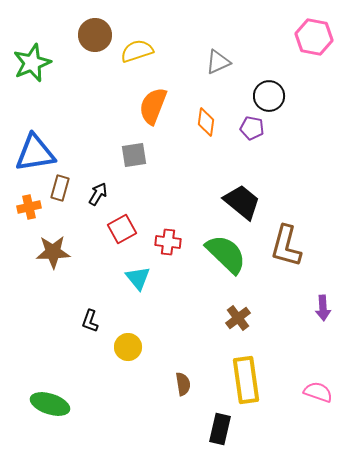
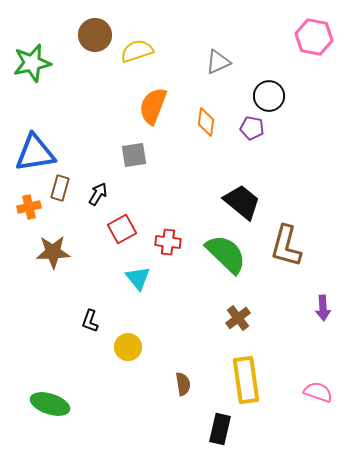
green star: rotated 9 degrees clockwise
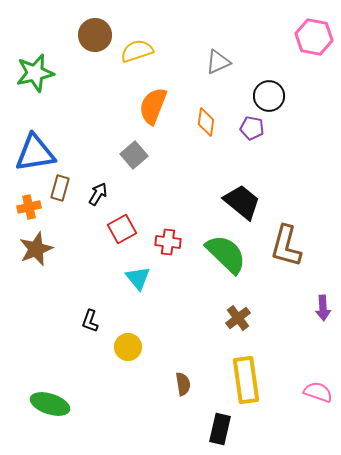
green star: moved 3 px right, 10 px down
gray square: rotated 32 degrees counterclockwise
brown star: moved 17 px left, 3 px up; rotated 20 degrees counterclockwise
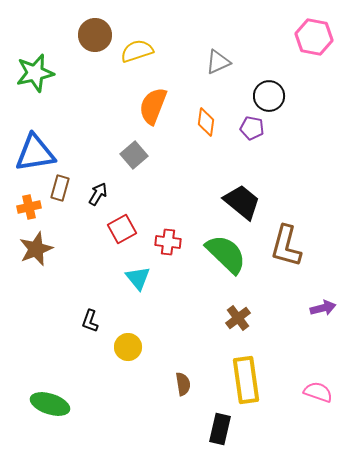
purple arrow: rotated 100 degrees counterclockwise
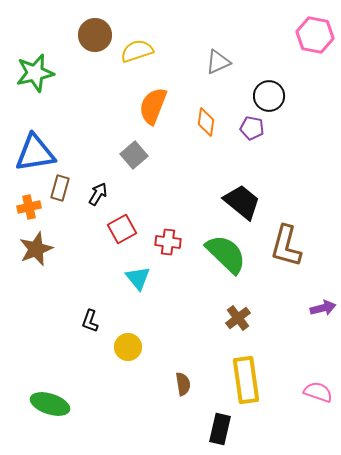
pink hexagon: moved 1 px right, 2 px up
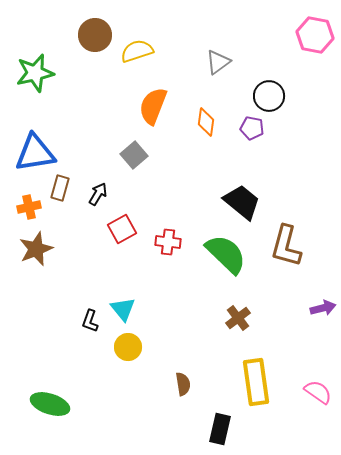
gray triangle: rotated 12 degrees counterclockwise
cyan triangle: moved 15 px left, 31 px down
yellow rectangle: moved 10 px right, 2 px down
pink semicircle: rotated 16 degrees clockwise
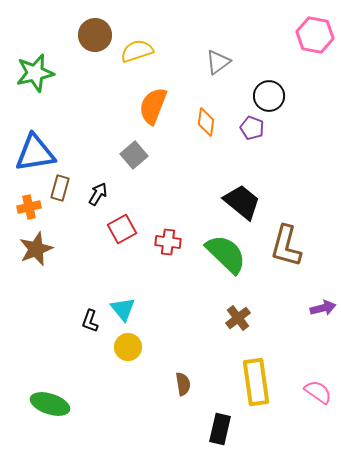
purple pentagon: rotated 10 degrees clockwise
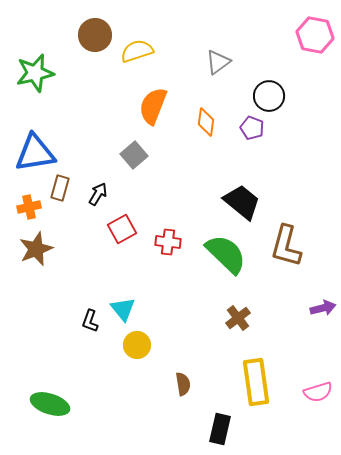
yellow circle: moved 9 px right, 2 px up
pink semicircle: rotated 128 degrees clockwise
